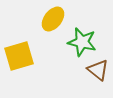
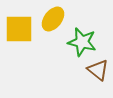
yellow square: moved 27 px up; rotated 16 degrees clockwise
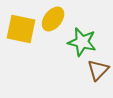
yellow square: moved 2 px right; rotated 12 degrees clockwise
brown triangle: rotated 35 degrees clockwise
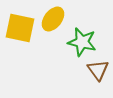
yellow square: moved 1 px left, 1 px up
brown triangle: rotated 20 degrees counterclockwise
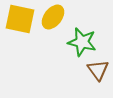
yellow ellipse: moved 2 px up
yellow square: moved 9 px up
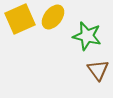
yellow square: rotated 36 degrees counterclockwise
green star: moved 5 px right, 6 px up
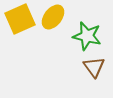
brown triangle: moved 4 px left, 3 px up
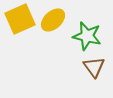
yellow ellipse: moved 3 px down; rotated 10 degrees clockwise
